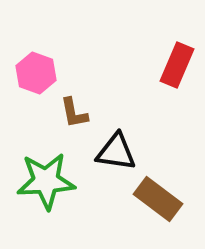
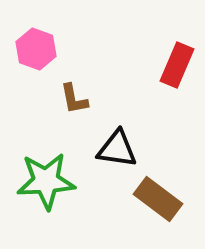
pink hexagon: moved 24 px up
brown L-shape: moved 14 px up
black triangle: moved 1 px right, 3 px up
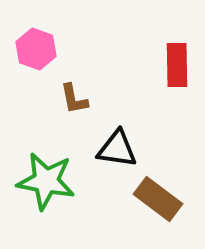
red rectangle: rotated 24 degrees counterclockwise
green star: rotated 14 degrees clockwise
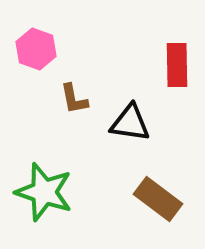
black triangle: moved 13 px right, 26 px up
green star: moved 2 px left, 11 px down; rotated 8 degrees clockwise
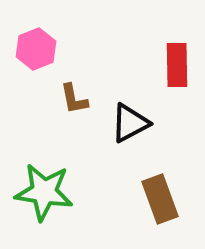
pink hexagon: rotated 18 degrees clockwise
black triangle: rotated 36 degrees counterclockwise
green star: rotated 10 degrees counterclockwise
brown rectangle: moved 2 px right; rotated 33 degrees clockwise
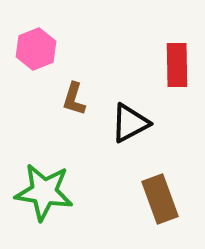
brown L-shape: rotated 28 degrees clockwise
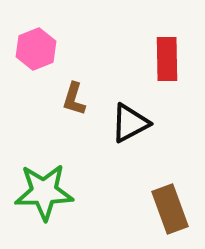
red rectangle: moved 10 px left, 6 px up
green star: rotated 10 degrees counterclockwise
brown rectangle: moved 10 px right, 10 px down
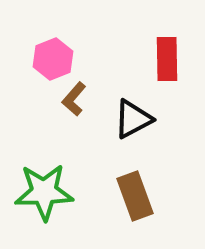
pink hexagon: moved 17 px right, 10 px down
brown L-shape: rotated 24 degrees clockwise
black triangle: moved 3 px right, 4 px up
brown rectangle: moved 35 px left, 13 px up
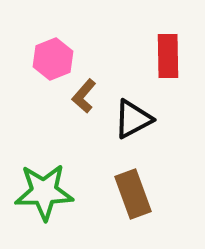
red rectangle: moved 1 px right, 3 px up
brown L-shape: moved 10 px right, 3 px up
brown rectangle: moved 2 px left, 2 px up
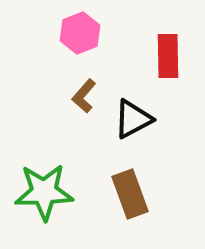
pink hexagon: moved 27 px right, 26 px up
brown rectangle: moved 3 px left
